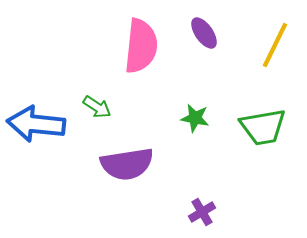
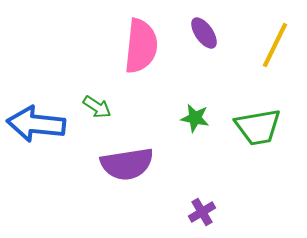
green trapezoid: moved 5 px left
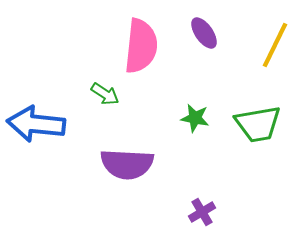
green arrow: moved 8 px right, 13 px up
green trapezoid: moved 3 px up
purple semicircle: rotated 12 degrees clockwise
